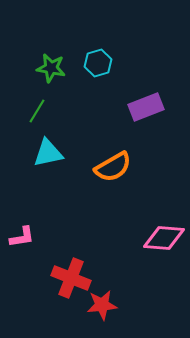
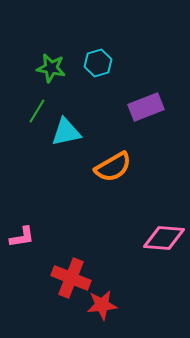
cyan triangle: moved 18 px right, 21 px up
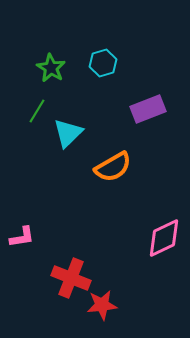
cyan hexagon: moved 5 px right
green star: rotated 20 degrees clockwise
purple rectangle: moved 2 px right, 2 px down
cyan triangle: moved 2 px right, 1 px down; rotated 32 degrees counterclockwise
pink diamond: rotated 30 degrees counterclockwise
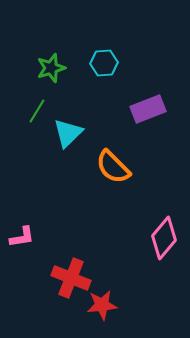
cyan hexagon: moved 1 px right; rotated 12 degrees clockwise
green star: rotated 24 degrees clockwise
orange semicircle: rotated 75 degrees clockwise
pink diamond: rotated 24 degrees counterclockwise
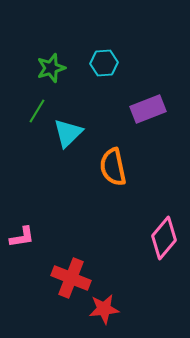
orange semicircle: rotated 33 degrees clockwise
red star: moved 2 px right, 4 px down
